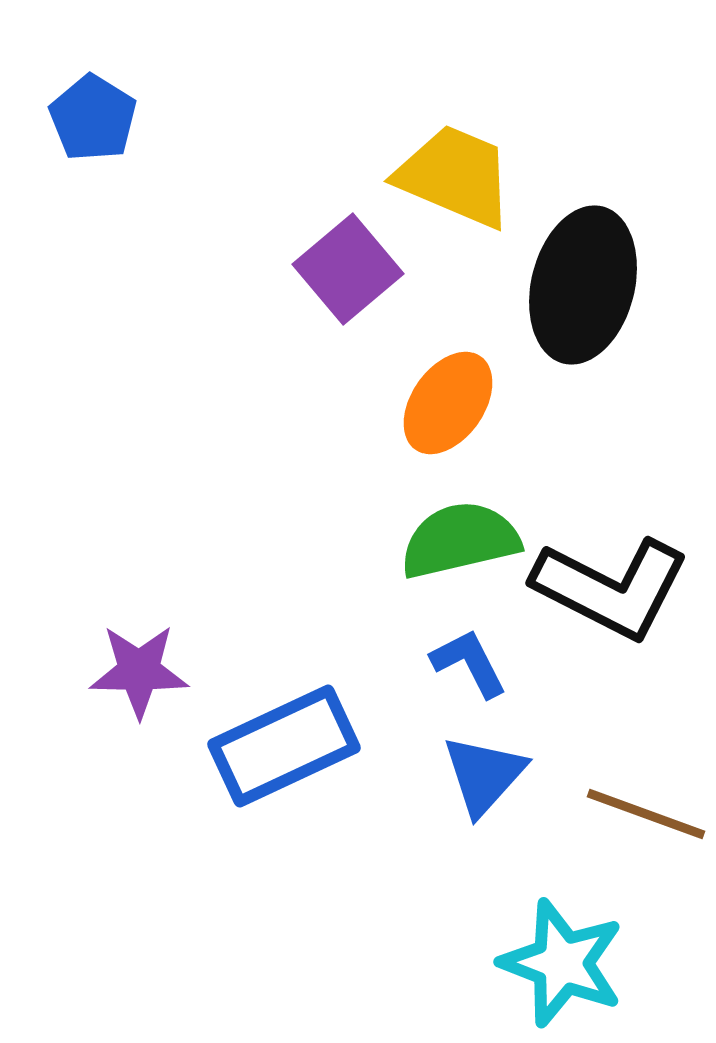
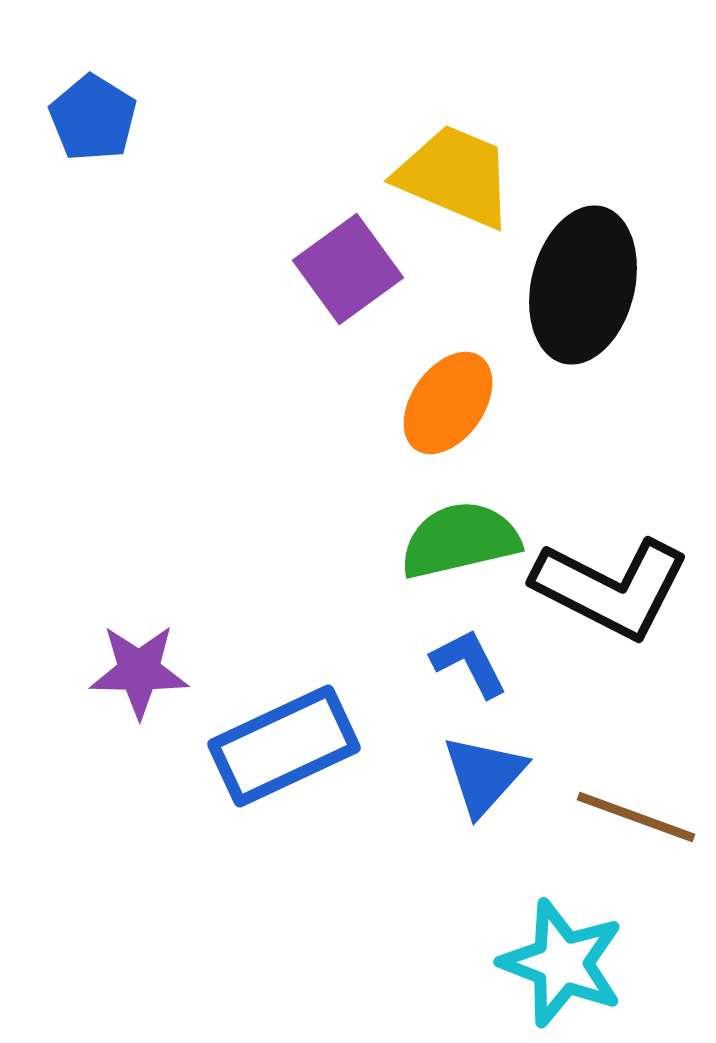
purple square: rotated 4 degrees clockwise
brown line: moved 10 px left, 3 px down
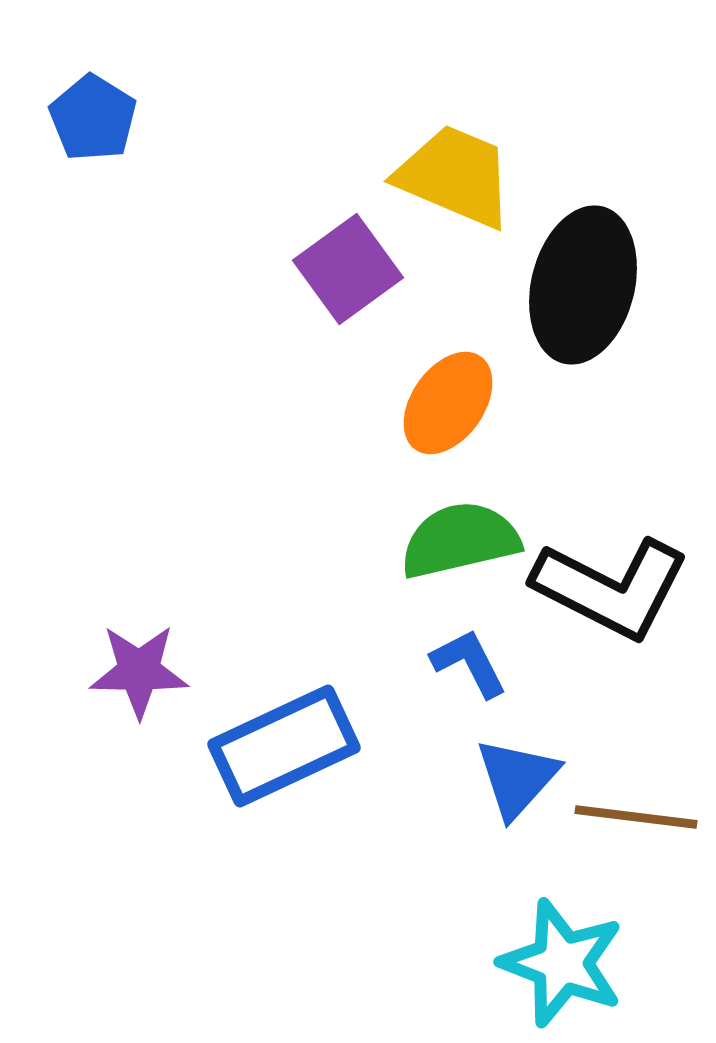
blue triangle: moved 33 px right, 3 px down
brown line: rotated 13 degrees counterclockwise
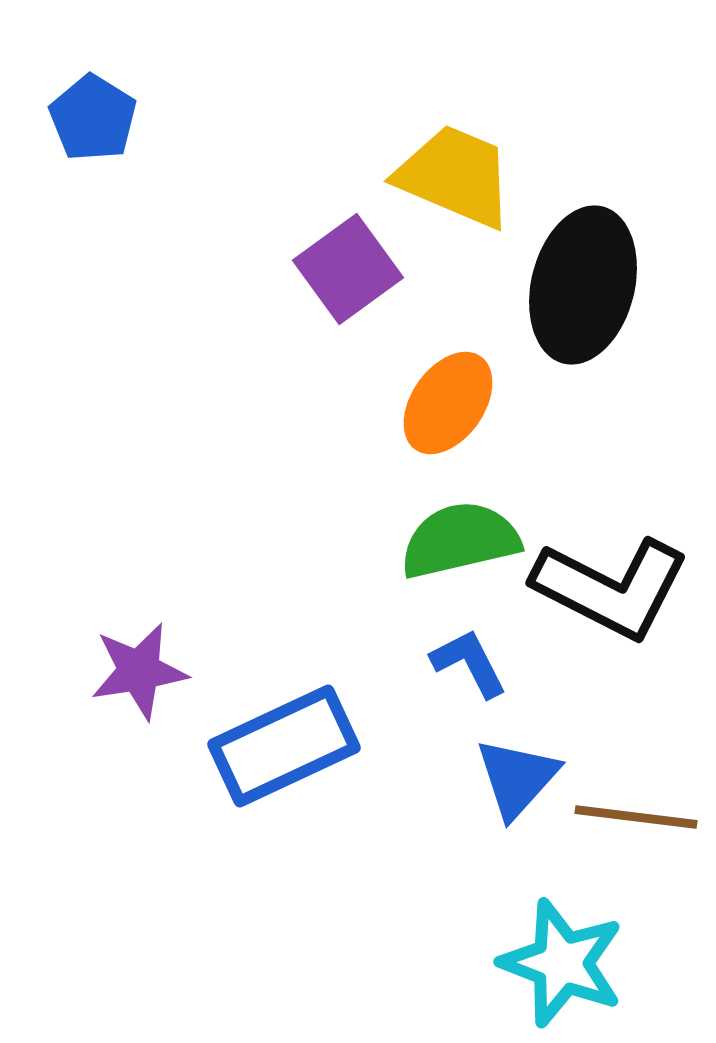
purple star: rotated 10 degrees counterclockwise
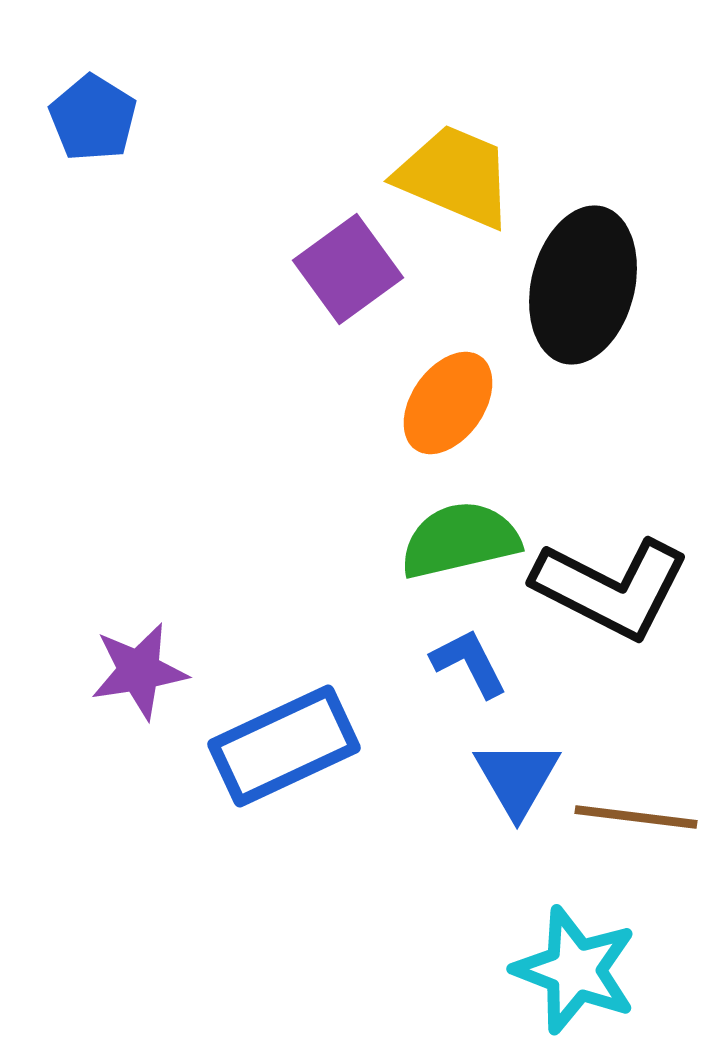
blue triangle: rotated 12 degrees counterclockwise
cyan star: moved 13 px right, 7 px down
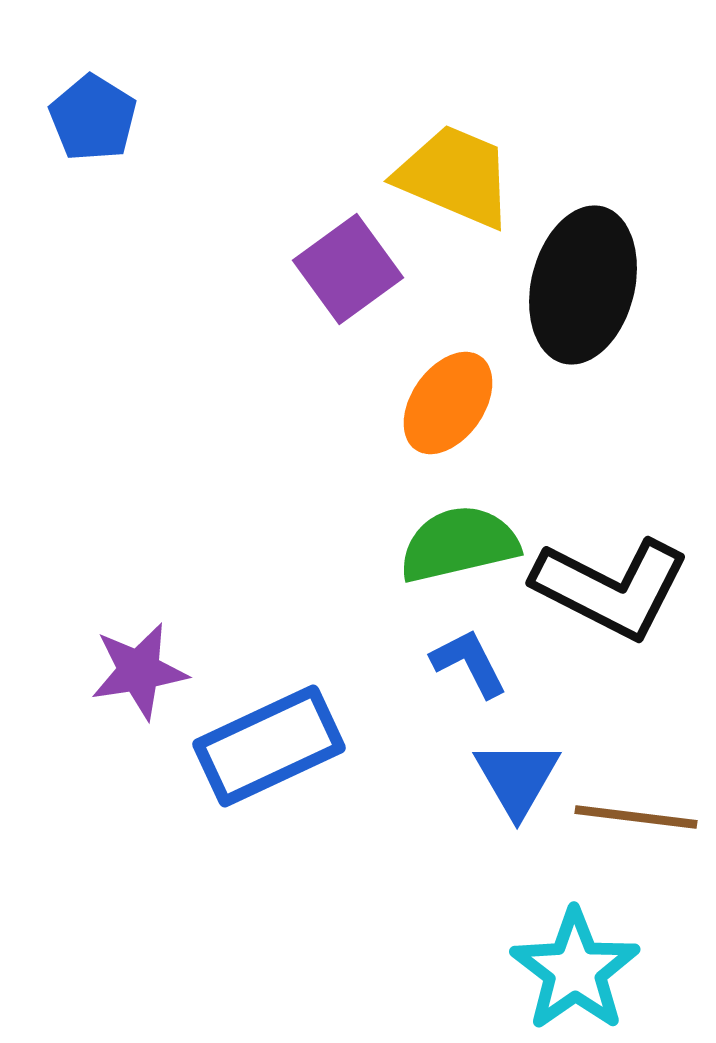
green semicircle: moved 1 px left, 4 px down
blue rectangle: moved 15 px left
cyan star: rotated 16 degrees clockwise
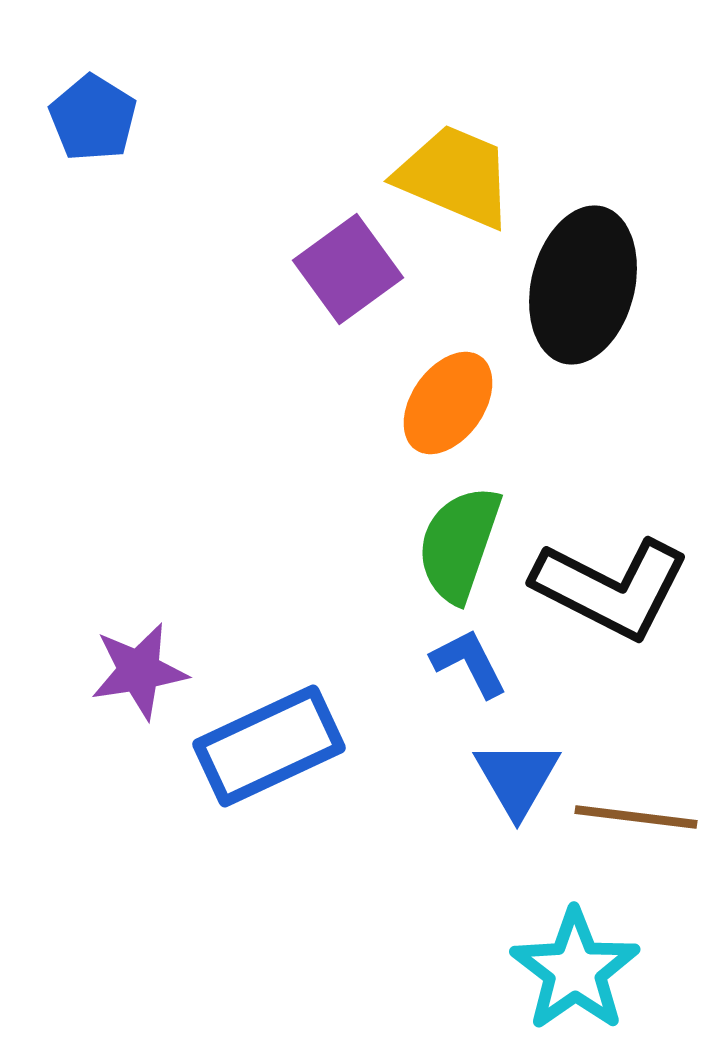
green semicircle: rotated 58 degrees counterclockwise
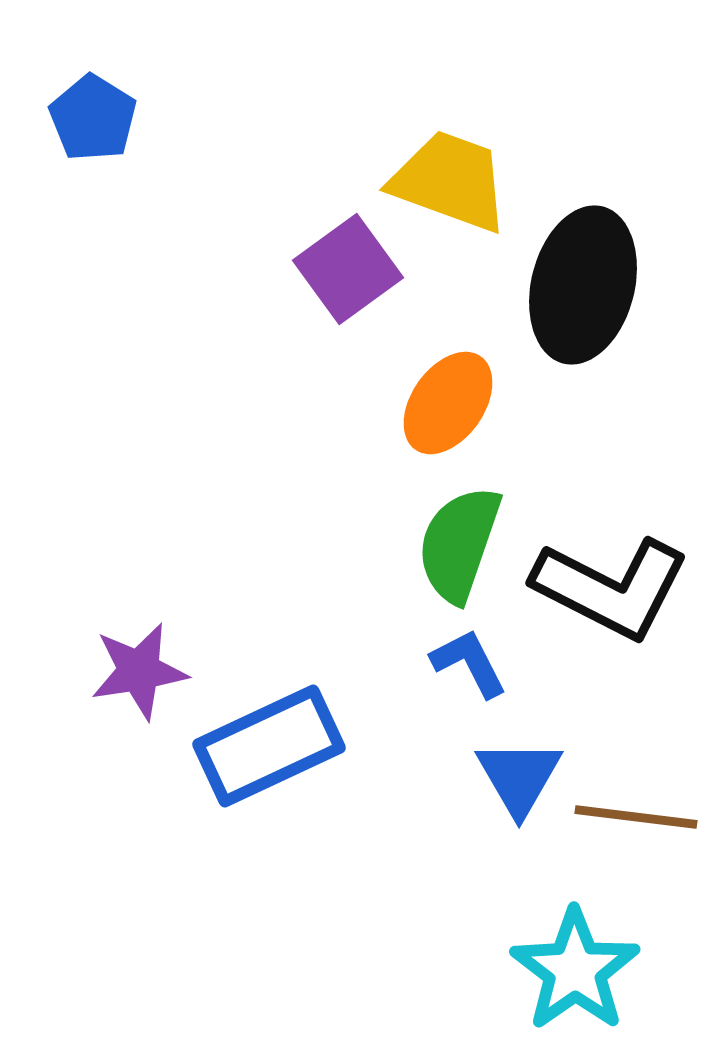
yellow trapezoid: moved 5 px left, 5 px down; rotated 3 degrees counterclockwise
blue triangle: moved 2 px right, 1 px up
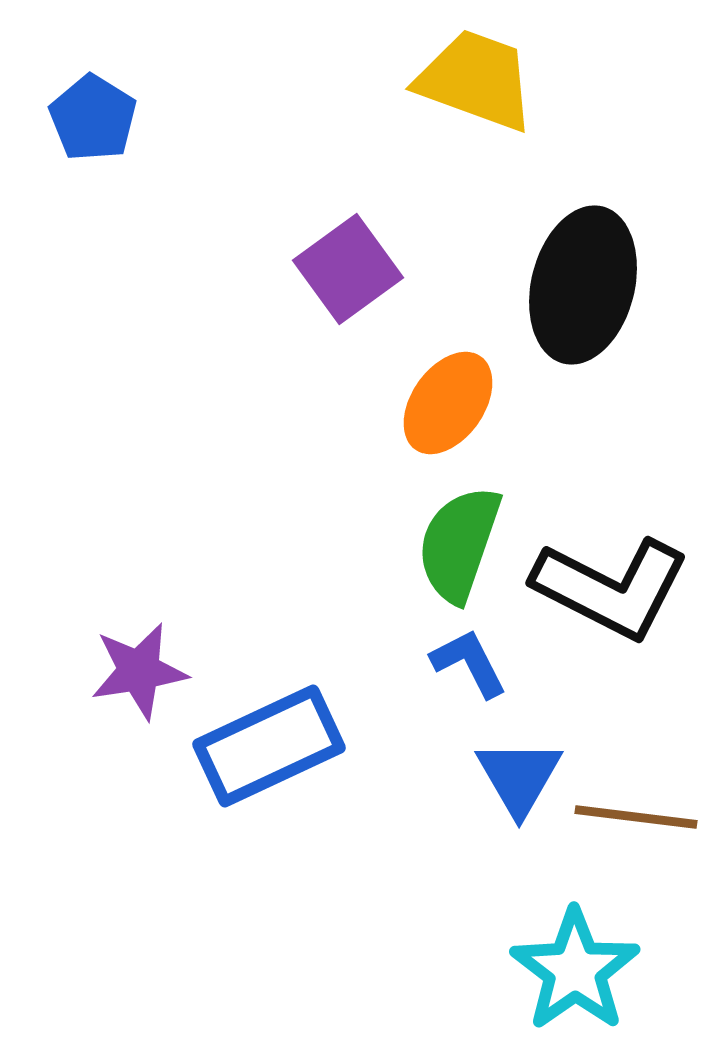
yellow trapezoid: moved 26 px right, 101 px up
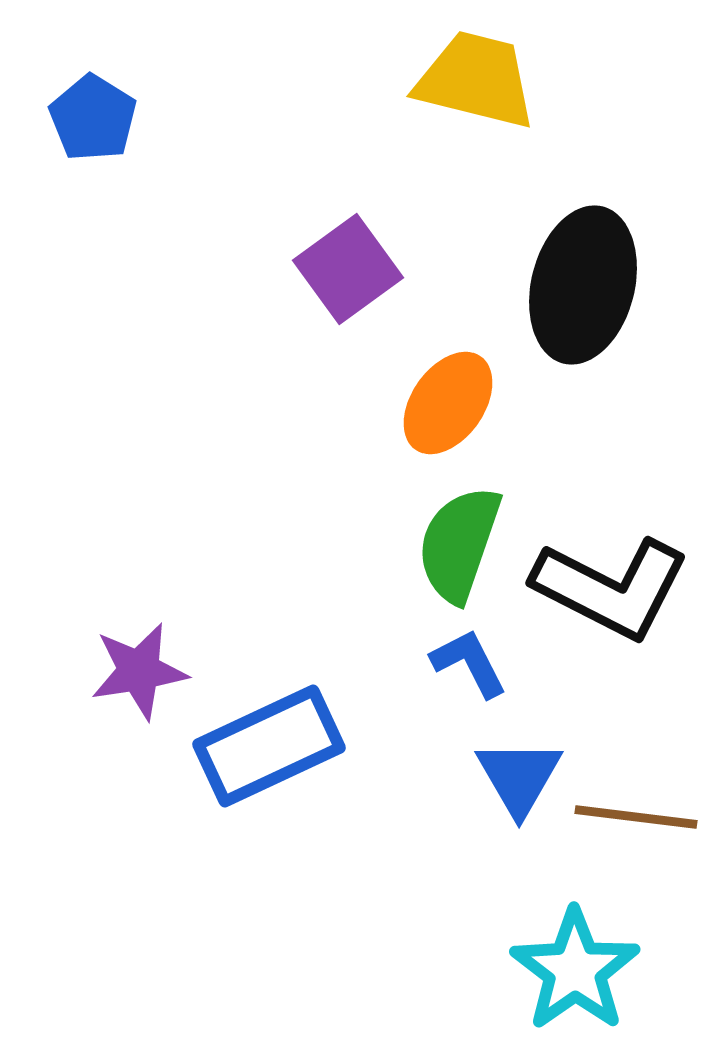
yellow trapezoid: rotated 6 degrees counterclockwise
